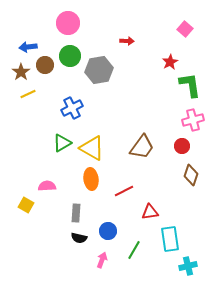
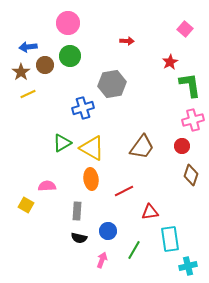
gray hexagon: moved 13 px right, 14 px down
blue cross: moved 11 px right; rotated 10 degrees clockwise
gray rectangle: moved 1 px right, 2 px up
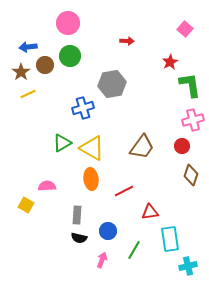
gray rectangle: moved 4 px down
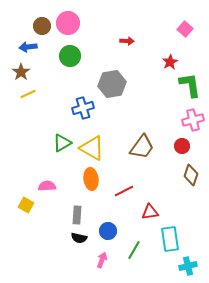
brown circle: moved 3 px left, 39 px up
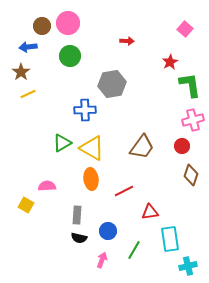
blue cross: moved 2 px right, 2 px down; rotated 15 degrees clockwise
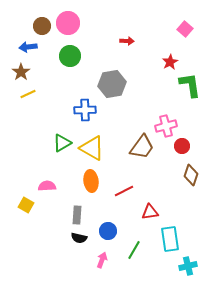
pink cross: moved 27 px left, 6 px down
orange ellipse: moved 2 px down
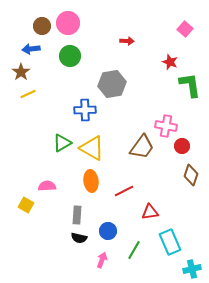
blue arrow: moved 3 px right, 2 px down
red star: rotated 21 degrees counterclockwise
pink cross: rotated 25 degrees clockwise
cyan rectangle: moved 3 px down; rotated 15 degrees counterclockwise
cyan cross: moved 4 px right, 3 px down
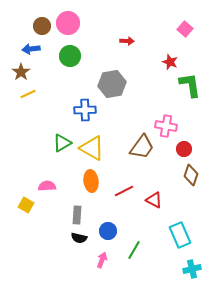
red circle: moved 2 px right, 3 px down
red triangle: moved 4 px right, 12 px up; rotated 36 degrees clockwise
cyan rectangle: moved 10 px right, 7 px up
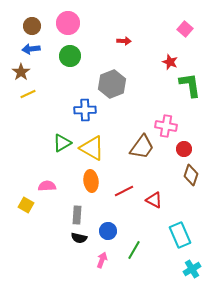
brown circle: moved 10 px left
red arrow: moved 3 px left
gray hexagon: rotated 12 degrees counterclockwise
cyan cross: rotated 18 degrees counterclockwise
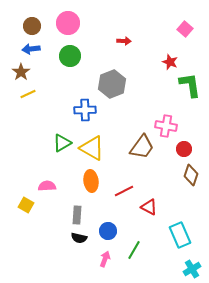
red triangle: moved 5 px left, 7 px down
pink arrow: moved 3 px right, 1 px up
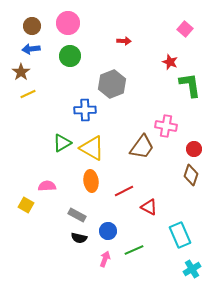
red circle: moved 10 px right
gray rectangle: rotated 66 degrees counterclockwise
green line: rotated 36 degrees clockwise
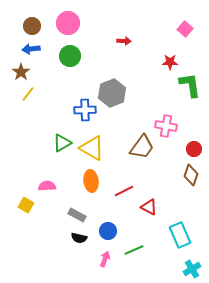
red star: rotated 21 degrees counterclockwise
gray hexagon: moved 9 px down
yellow line: rotated 28 degrees counterclockwise
